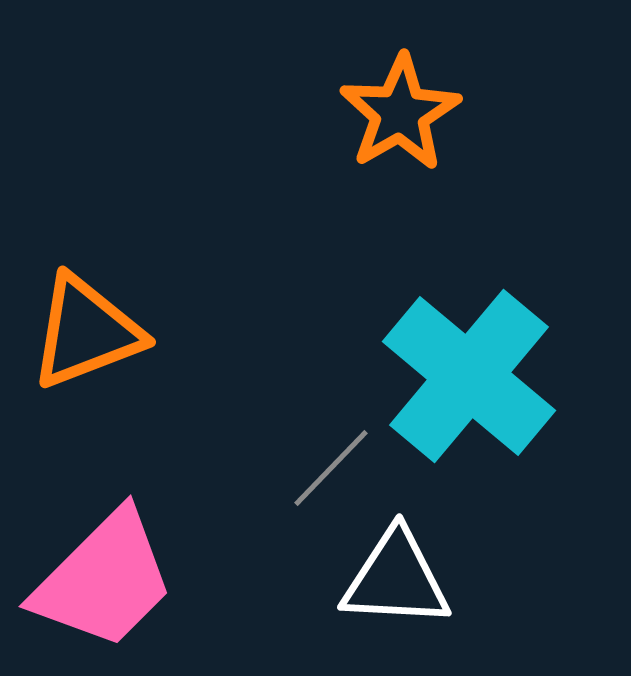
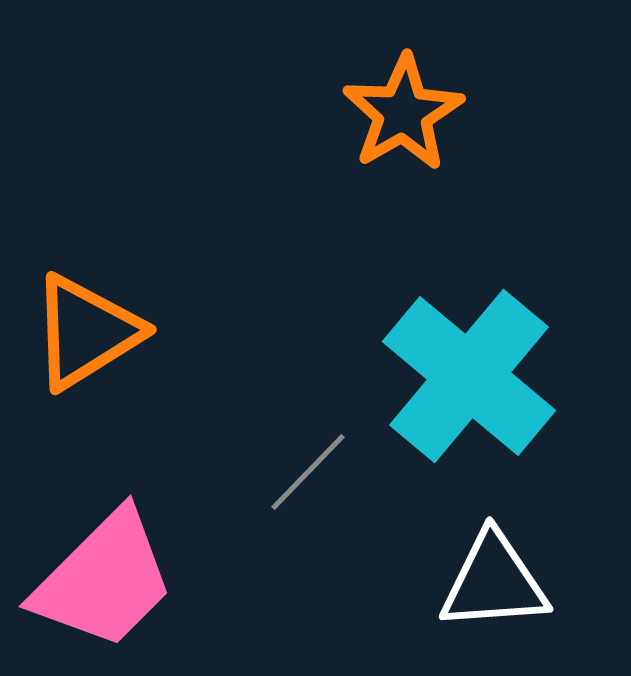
orange star: moved 3 px right
orange triangle: rotated 11 degrees counterclockwise
gray line: moved 23 px left, 4 px down
white triangle: moved 98 px right, 3 px down; rotated 7 degrees counterclockwise
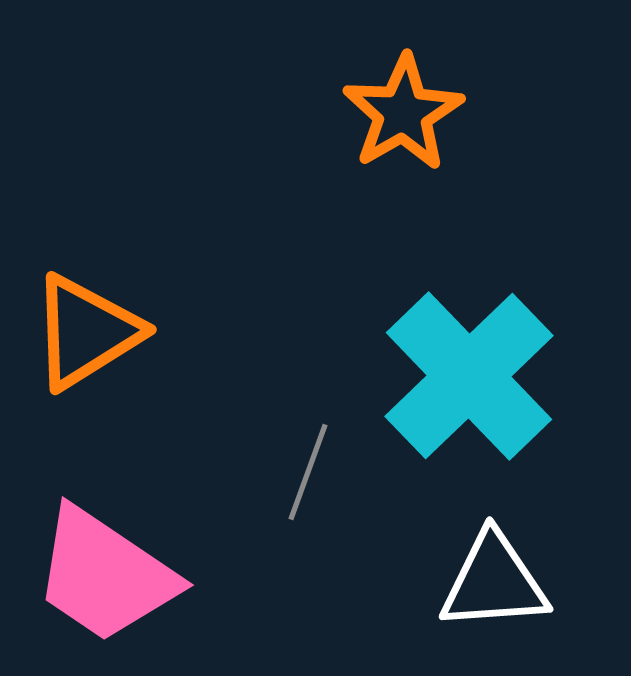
cyan cross: rotated 6 degrees clockwise
gray line: rotated 24 degrees counterclockwise
pink trapezoid: moved 1 px right, 5 px up; rotated 79 degrees clockwise
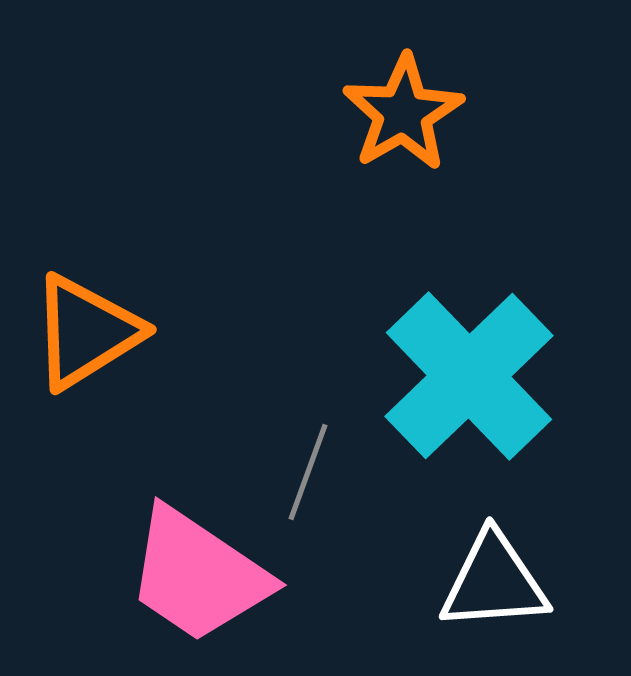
pink trapezoid: moved 93 px right
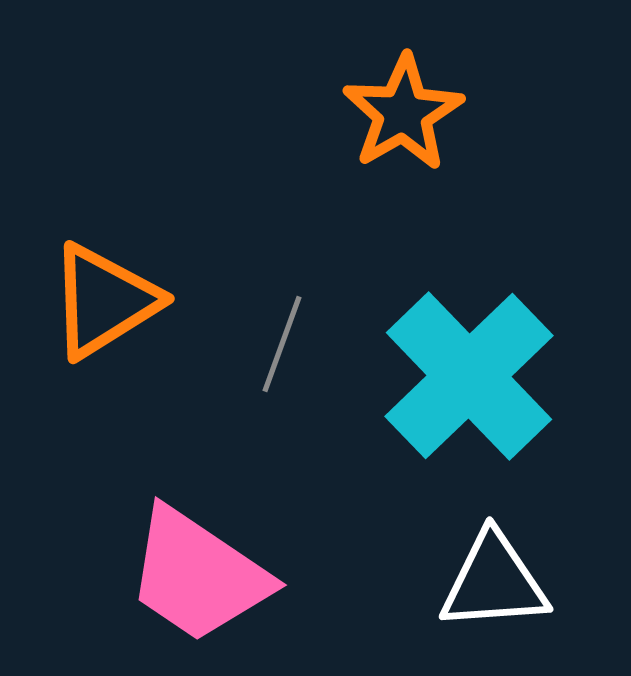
orange triangle: moved 18 px right, 31 px up
gray line: moved 26 px left, 128 px up
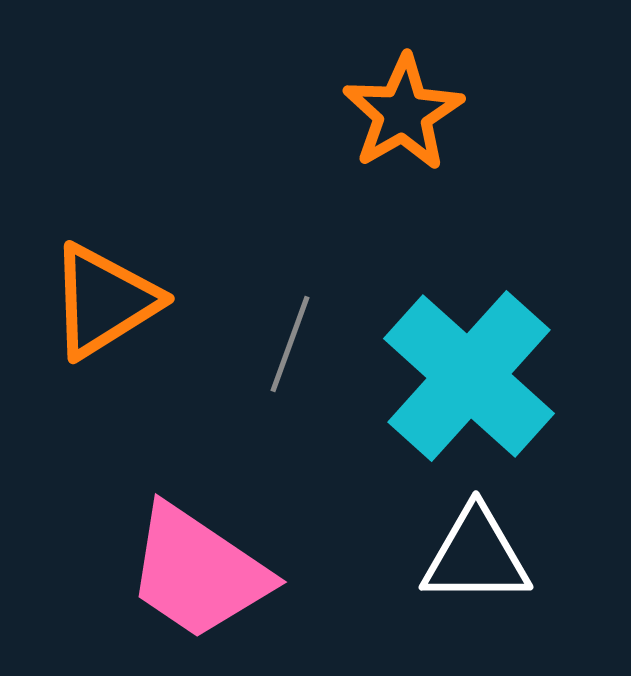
gray line: moved 8 px right
cyan cross: rotated 4 degrees counterclockwise
pink trapezoid: moved 3 px up
white triangle: moved 18 px left, 26 px up; rotated 4 degrees clockwise
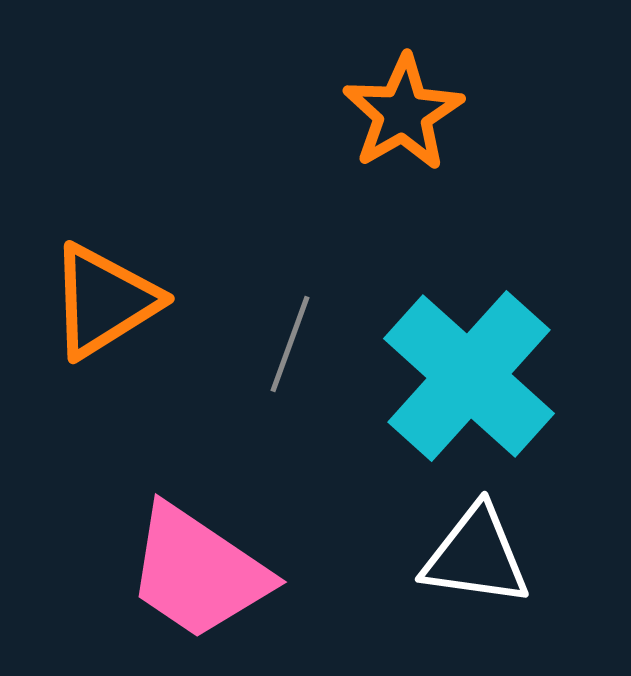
white triangle: rotated 8 degrees clockwise
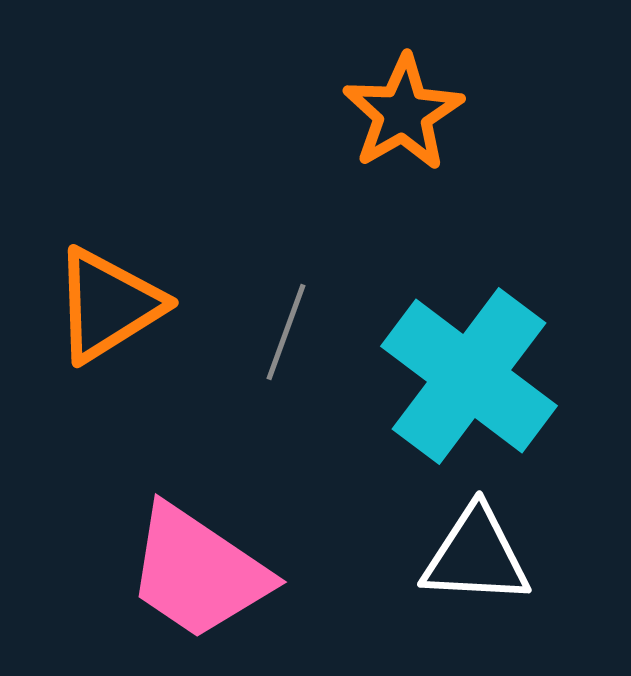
orange triangle: moved 4 px right, 4 px down
gray line: moved 4 px left, 12 px up
cyan cross: rotated 5 degrees counterclockwise
white triangle: rotated 5 degrees counterclockwise
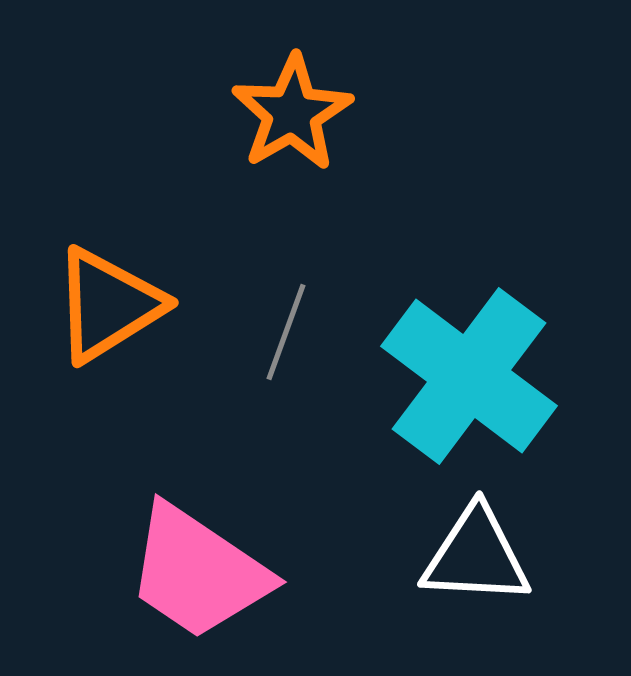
orange star: moved 111 px left
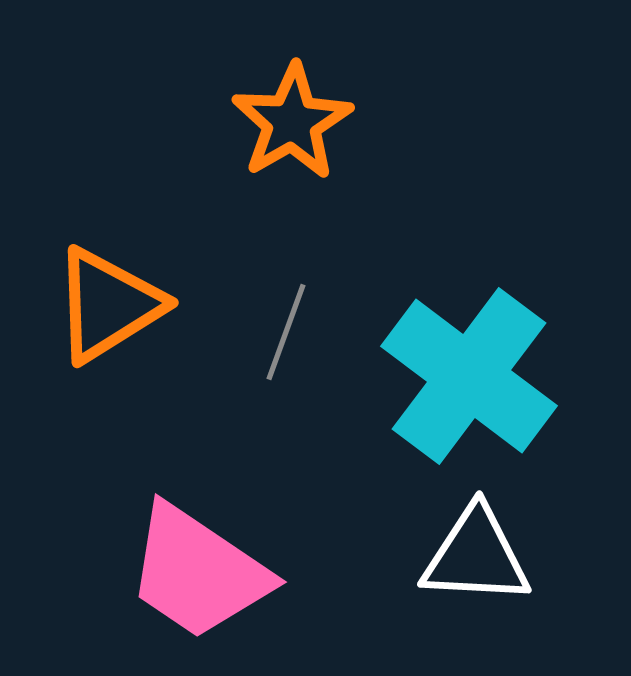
orange star: moved 9 px down
